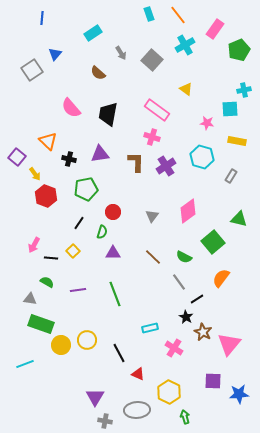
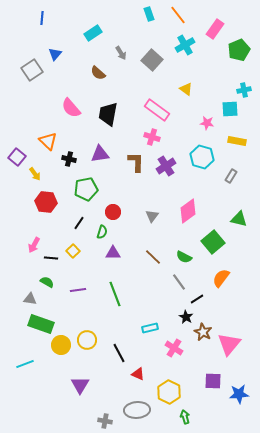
red hexagon at (46, 196): moved 6 px down; rotated 15 degrees counterclockwise
purple triangle at (95, 397): moved 15 px left, 12 px up
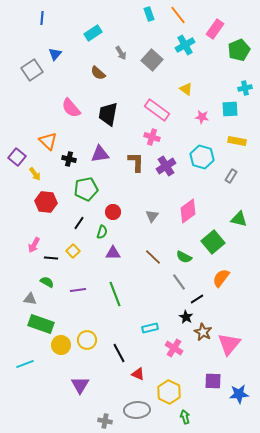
cyan cross at (244, 90): moved 1 px right, 2 px up
pink star at (207, 123): moved 5 px left, 6 px up
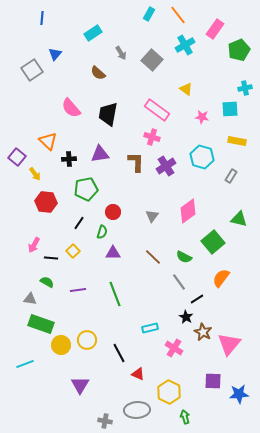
cyan rectangle at (149, 14): rotated 48 degrees clockwise
black cross at (69, 159): rotated 16 degrees counterclockwise
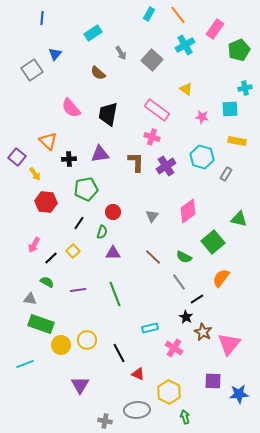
gray rectangle at (231, 176): moved 5 px left, 2 px up
black line at (51, 258): rotated 48 degrees counterclockwise
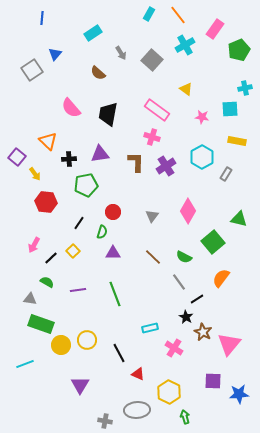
cyan hexagon at (202, 157): rotated 15 degrees clockwise
green pentagon at (86, 189): moved 4 px up
pink diamond at (188, 211): rotated 25 degrees counterclockwise
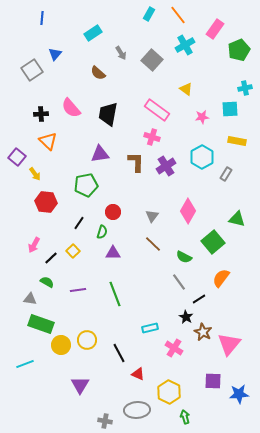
pink star at (202, 117): rotated 16 degrees counterclockwise
black cross at (69, 159): moved 28 px left, 45 px up
green triangle at (239, 219): moved 2 px left
brown line at (153, 257): moved 13 px up
black line at (197, 299): moved 2 px right
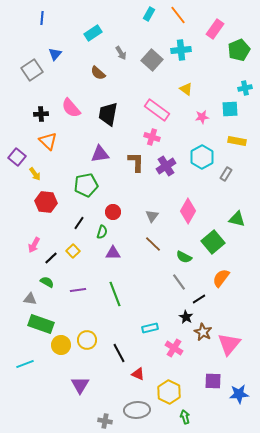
cyan cross at (185, 45): moved 4 px left, 5 px down; rotated 24 degrees clockwise
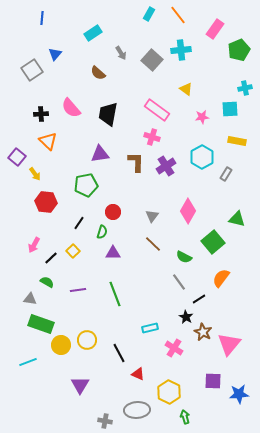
cyan line at (25, 364): moved 3 px right, 2 px up
